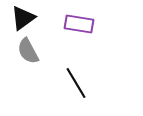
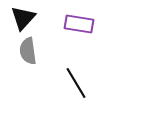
black triangle: rotated 12 degrees counterclockwise
gray semicircle: rotated 20 degrees clockwise
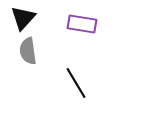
purple rectangle: moved 3 px right
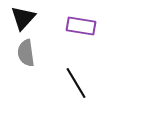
purple rectangle: moved 1 px left, 2 px down
gray semicircle: moved 2 px left, 2 px down
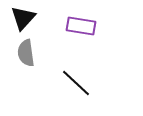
black line: rotated 16 degrees counterclockwise
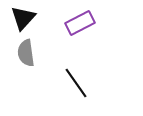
purple rectangle: moved 1 px left, 3 px up; rotated 36 degrees counterclockwise
black line: rotated 12 degrees clockwise
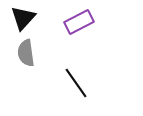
purple rectangle: moved 1 px left, 1 px up
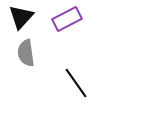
black triangle: moved 2 px left, 1 px up
purple rectangle: moved 12 px left, 3 px up
